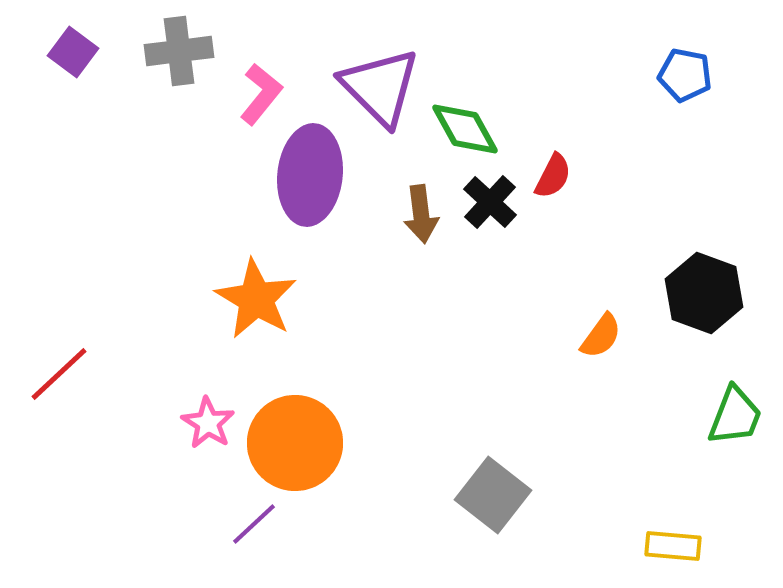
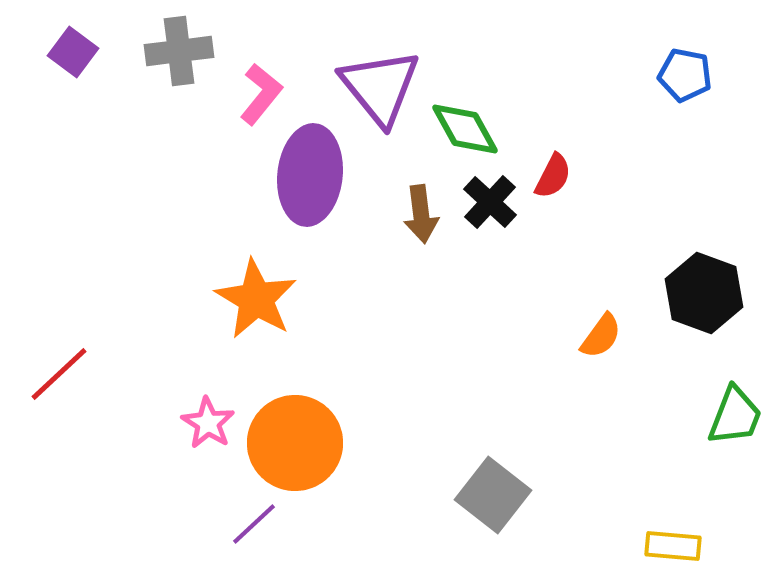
purple triangle: rotated 6 degrees clockwise
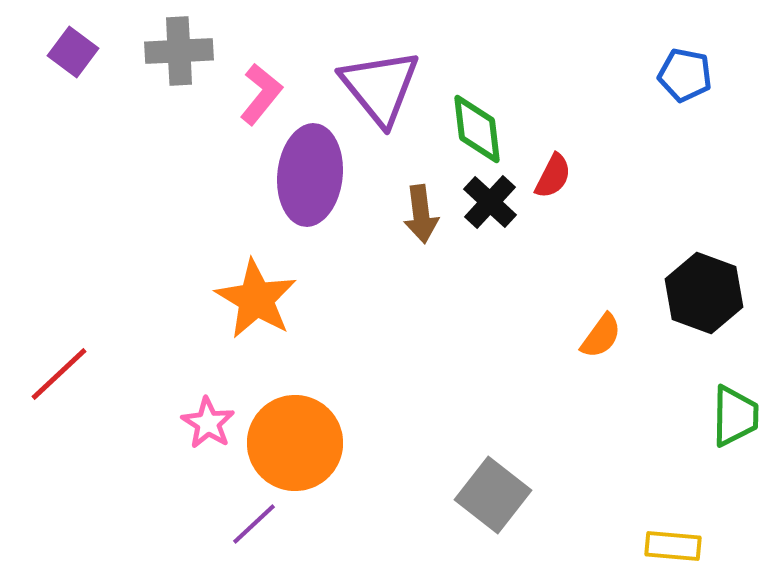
gray cross: rotated 4 degrees clockwise
green diamond: moved 12 px right; rotated 22 degrees clockwise
green trapezoid: rotated 20 degrees counterclockwise
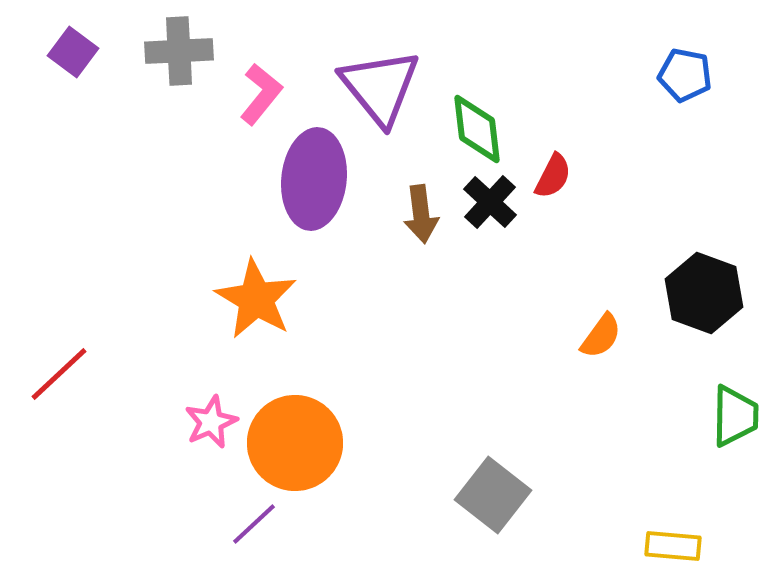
purple ellipse: moved 4 px right, 4 px down
pink star: moved 3 px right, 1 px up; rotated 16 degrees clockwise
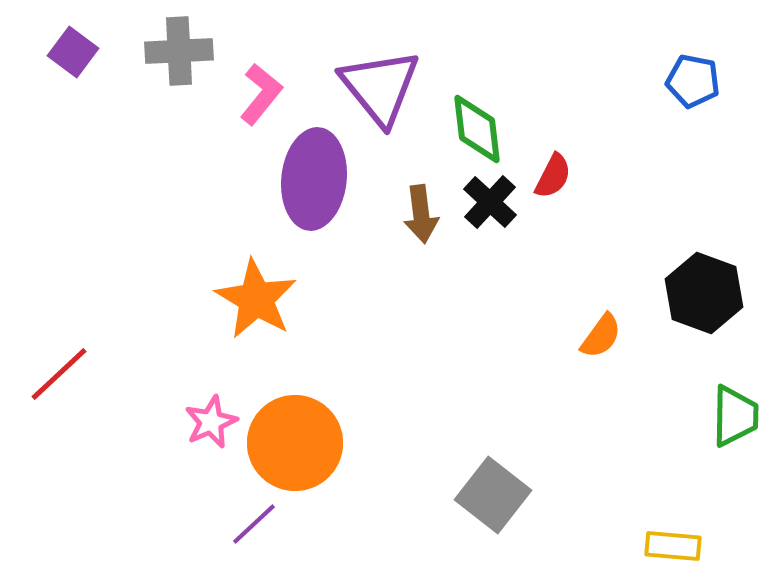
blue pentagon: moved 8 px right, 6 px down
